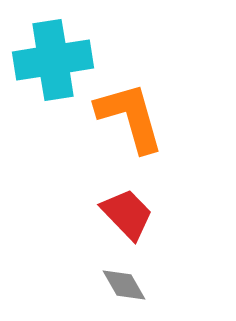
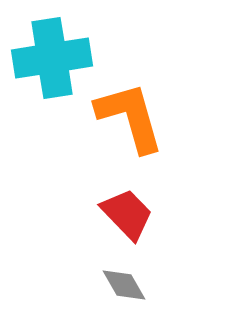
cyan cross: moved 1 px left, 2 px up
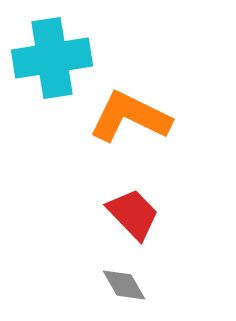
orange L-shape: rotated 48 degrees counterclockwise
red trapezoid: moved 6 px right
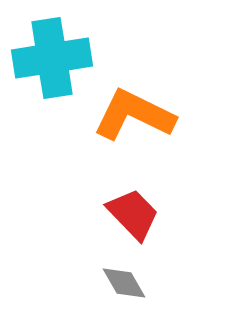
orange L-shape: moved 4 px right, 2 px up
gray diamond: moved 2 px up
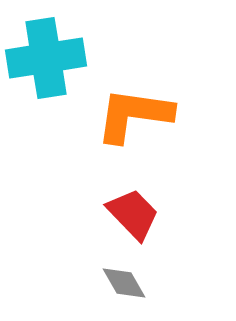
cyan cross: moved 6 px left
orange L-shape: rotated 18 degrees counterclockwise
